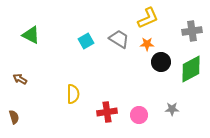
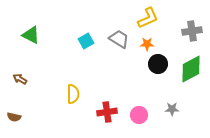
black circle: moved 3 px left, 2 px down
brown semicircle: rotated 120 degrees clockwise
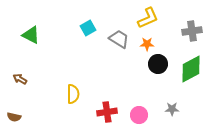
cyan square: moved 2 px right, 13 px up
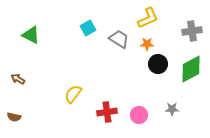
brown arrow: moved 2 px left
yellow semicircle: rotated 144 degrees counterclockwise
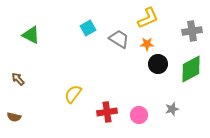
brown arrow: rotated 16 degrees clockwise
gray star: rotated 16 degrees counterclockwise
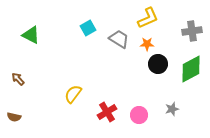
red cross: rotated 24 degrees counterclockwise
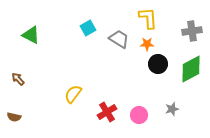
yellow L-shape: rotated 70 degrees counterclockwise
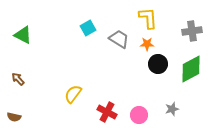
green triangle: moved 8 px left
red cross: rotated 30 degrees counterclockwise
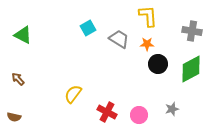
yellow L-shape: moved 2 px up
gray cross: rotated 18 degrees clockwise
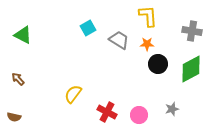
gray trapezoid: moved 1 px down
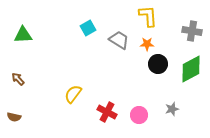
green triangle: rotated 30 degrees counterclockwise
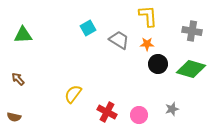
green diamond: rotated 44 degrees clockwise
